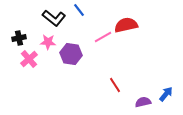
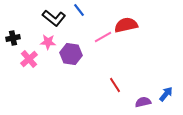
black cross: moved 6 px left
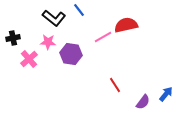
purple semicircle: rotated 140 degrees clockwise
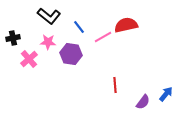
blue line: moved 17 px down
black L-shape: moved 5 px left, 2 px up
red line: rotated 28 degrees clockwise
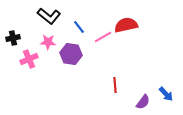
pink cross: rotated 18 degrees clockwise
blue arrow: rotated 98 degrees clockwise
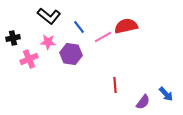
red semicircle: moved 1 px down
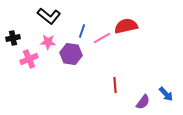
blue line: moved 3 px right, 4 px down; rotated 56 degrees clockwise
pink line: moved 1 px left, 1 px down
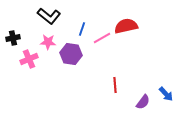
blue line: moved 2 px up
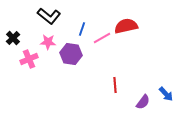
black cross: rotated 32 degrees counterclockwise
